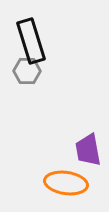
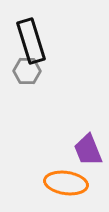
purple trapezoid: rotated 12 degrees counterclockwise
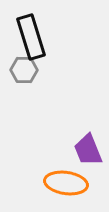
black rectangle: moved 4 px up
gray hexagon: moved 3 px left, 1 px up
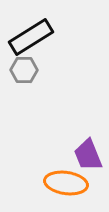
black rectangle: rotated 75 degrees clockwise
purple trapezoid: moved 5 px down
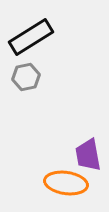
gray hexagon: moved 2 px right, 7 px down; rotated 12 degrees counterclockwise
purple trapezoid: rotated 12 degrees clockwise
